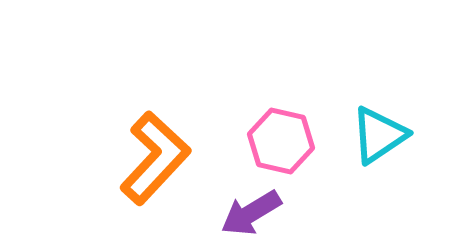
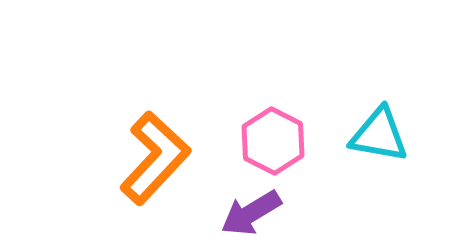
cyan triangle: rotated 44 degrees clockwise
pink hexagon: moved 8 px left; rotated 14 degrees clockwise
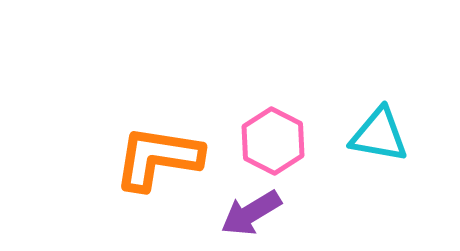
orange L-shape: moved 3 px right; rotated 124 degrees counterclockwise
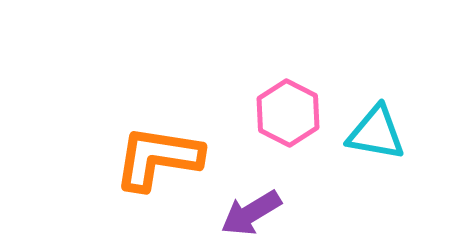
cyan triangle: moved 3 px left, 2 px up
pink hexagon: moved 15 px right, 28 px up
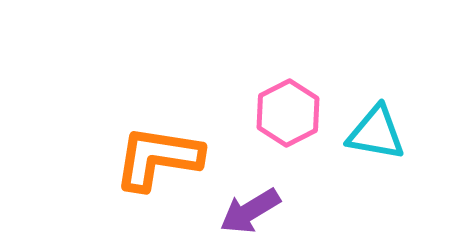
pink hexagon: rotated 6 degrees clockwise
purple arrow: moved 1 px left, 2 px up
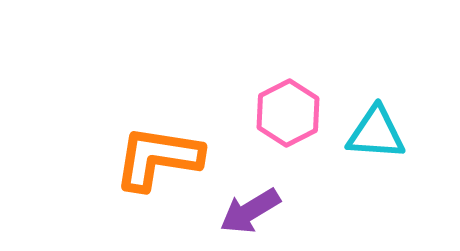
cyan triangle: rotated 6 degrees counterclockwise
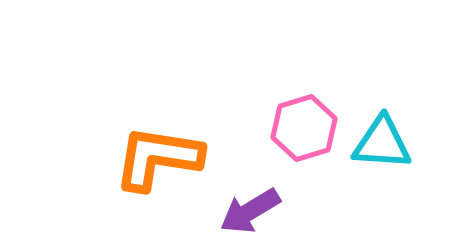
pink hexagon: moved 16 px right, 15 px down; rotated 10 degrees clockwise
cyan triangle: moved 6 px right, 10 px down
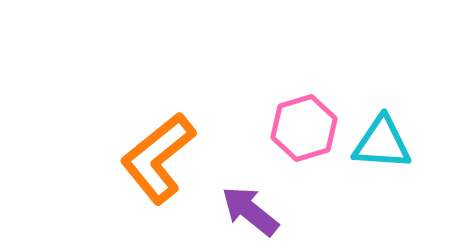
orange L-shape: rotated 48 degrees counterclockwise
purple arrow: rotated 70 degrees clockwise
